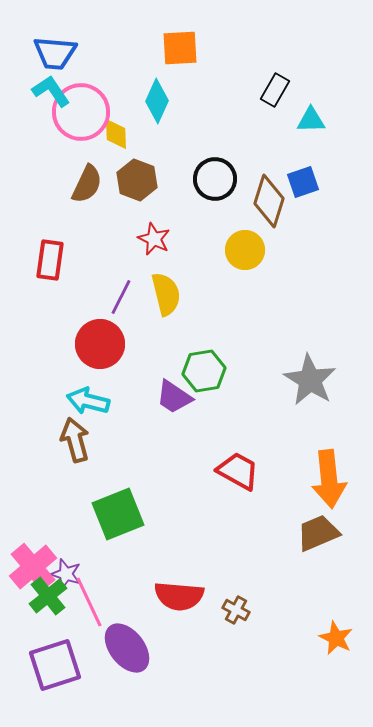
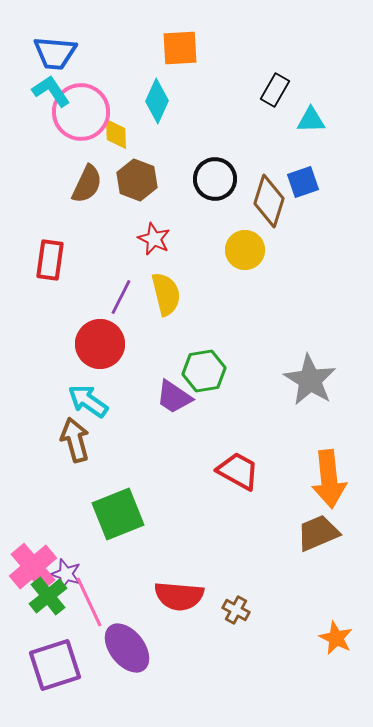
cyan arrow: rotated 21 degrees clockwise
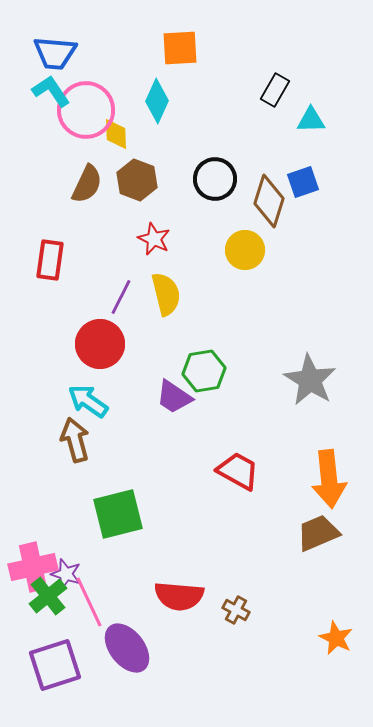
pink circle: moved 5 px right, 2 px up
green square: rotated 8 degrees clockwise
pink cross: rotated 27 degrees clockwise
